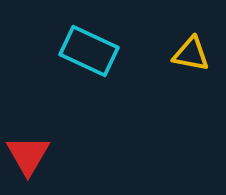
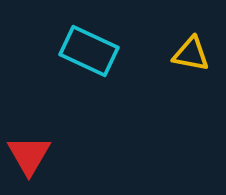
red triangle: moved 1 px right
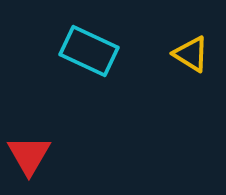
yellow triangle: rotated 21 degrees clockwise
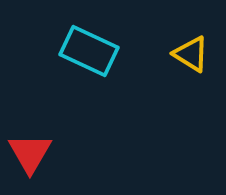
red triangle: moved 1 px right, 2 px up
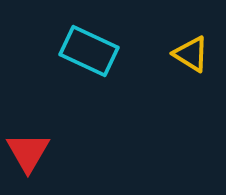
red triangle: moved 2 px left, 1 px up
